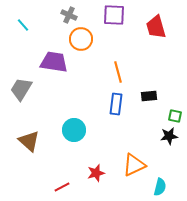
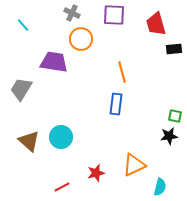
gray cross: moved 3 px right, 2 px up
red trapezoid: moved 3 px up
orange line: moved 4 px right
black rectangle: moved 25 px right, 47 px up
cyan circle: moved 13 px left, 7 px down
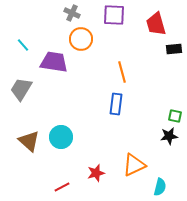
cyan line: moved 20 px down
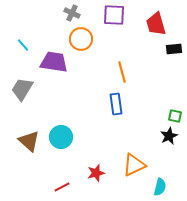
gray trapezoid: moved 1 px right
blue rectangle: rotated 15 degrees counterclockwise
black star: rotated 18 degrees counterclockwise
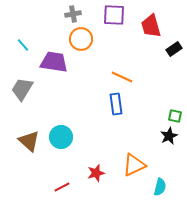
gray cross: moved 1 px right, 1 px down; rotated 35 degrees counterclockwise
red trapezoid: moved 5 px left, 2 px down
black rectangle: rotated 28 degrees counterclockwise
orange line: moved 5 px down; rotated 50 degrees counterclockwise
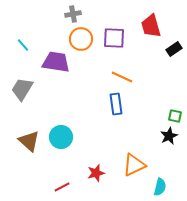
purple square: moved 23 px down
purple trapezoid: moved 2 px right
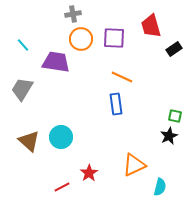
red star: moved 7 px left; rotated 18 degrees counterclockwise
